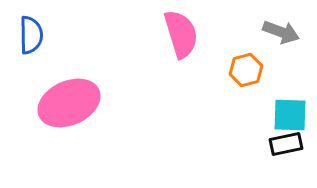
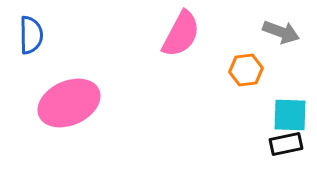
pink semicircle: rotated 45 degrees clockwise
orange hexagon: rotated 8 degrees clockwise
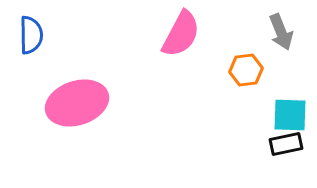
gray arrow: rotated 48 degrees clockwise
pink ellipse: moved 8 px right; rotated 6 degrees clockwise
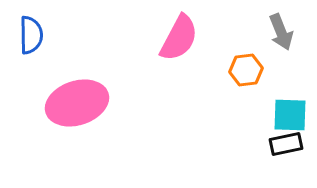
pink semicircle: moved 2 px left, 4 px down
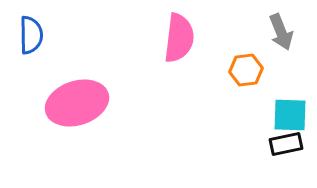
pink semicircle: rotated 21 degrees counterclockwise
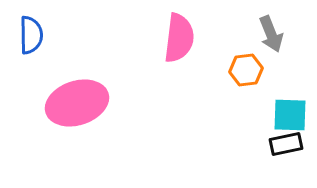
gray arrow: moved 10 px left, 2 px down
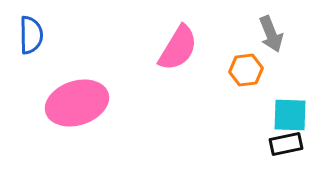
pink semicircle: moved 1 px left, 10 px down; rotated 24 degrees clockwise
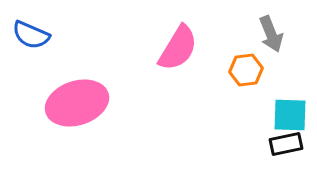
blue semicircle: rotated 114 degrees clockwise
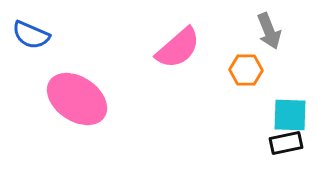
gray arrow: moved 2 px left, 3 px up
pink semicircle: rotated 18 degrees clockwise
orange hexagon: rotated 8 degrees clockwise
pink ellipse: moved 4 px up; rotated 52 degrees clockwise
black rectangle: moved 1 px up
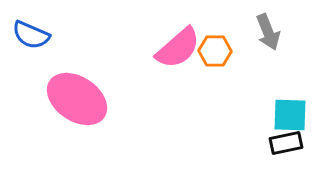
gray arrow: moved 1 px left, 1 px down
orange hexagon: moved 31 px left, 19 px up
